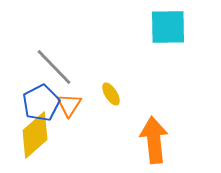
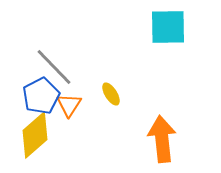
blue pentagon: moved 7 px up
orange arrow: moved 8 px right, 1 px up
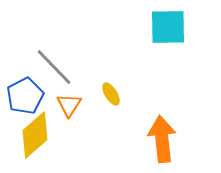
blue pentagon: moved 16 px left
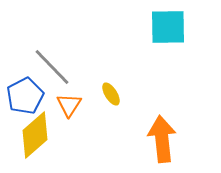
gray line: moved 2 px left
